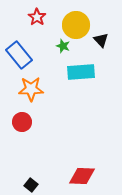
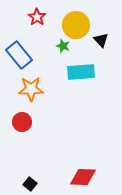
red diamond: moved 1 px right, 1 px down
black square: moved 1 px left, 1 px up
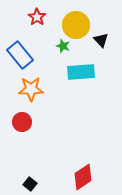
blue rectangle: moved 1 px right
red diamond: rotated 36 degrees counterclockwise
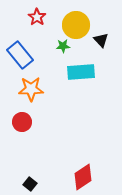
green star: rotated 24 degrees counterclockwise
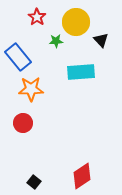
yellow circle: moved 3 px up
green star: moved 7 px left, 5 px up
blue rectangle: moved 2 px left, 2 px down
red circle: moved 1 px right, 1 px down
red diamond: moved 1 px left, 1 px up
black square: moved 4 px right, 2 px up
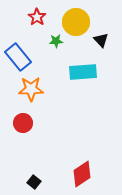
cyan rectangle: moved 2 px right
red diamond: moved 2 px up
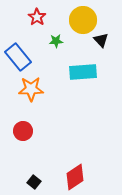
yellow circle: moved 7 px right, 2 px up
red circle: moved 8 px down
red diamond: moved 7 px left, 3 px down
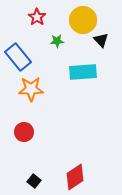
green star: moved 1 px right
red circle: moved 1 px right, 1 px down
black square: moved 1 px up
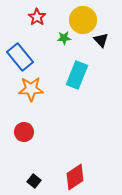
green star: moved 7 px right, 3 px up
blue rectangle: moved 2 px right
cyan rectangle: moved 6 px left, 3 px down; rotated 64 degrees counterclockwise
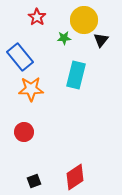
yellow circle: moved 1 px right
black triangle: rotated 21 degrees clockwise
cyan rectangle: moved 1 px left; rotated 8 degrees counterclockwise
black square: rotated 32 degrees clockwise
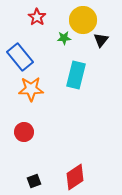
yellow circle: moved 1 px left
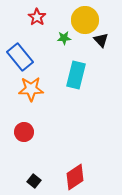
yellow circle: moved 2 px right
black triangle: rotated 21 degrees counterclockwise
black square: rotated 32 degrees counterclockwise
